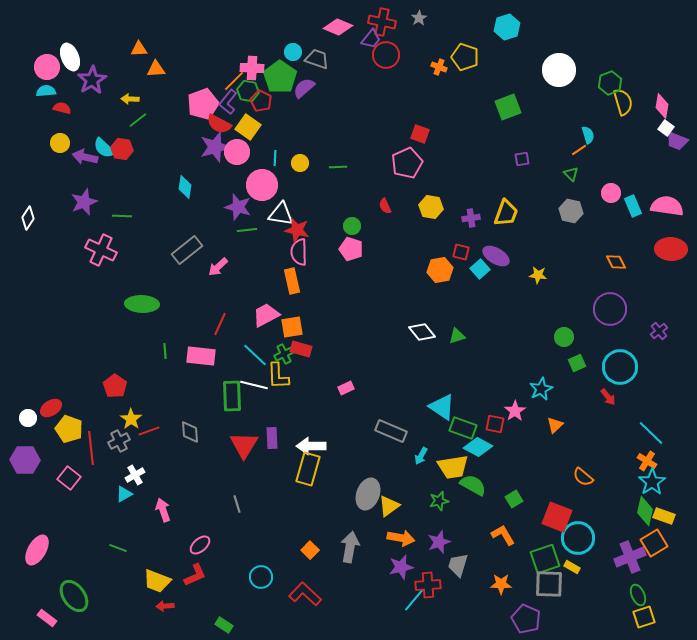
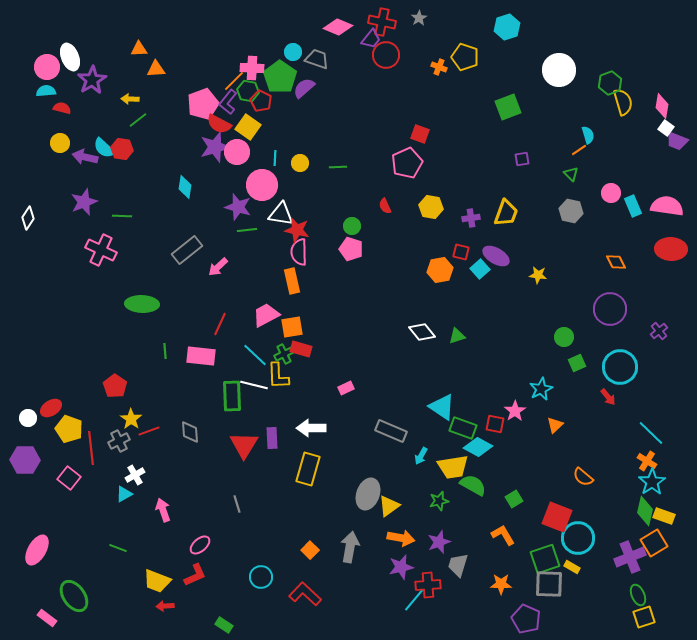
white arrow at (311, 446): moved 18 px up
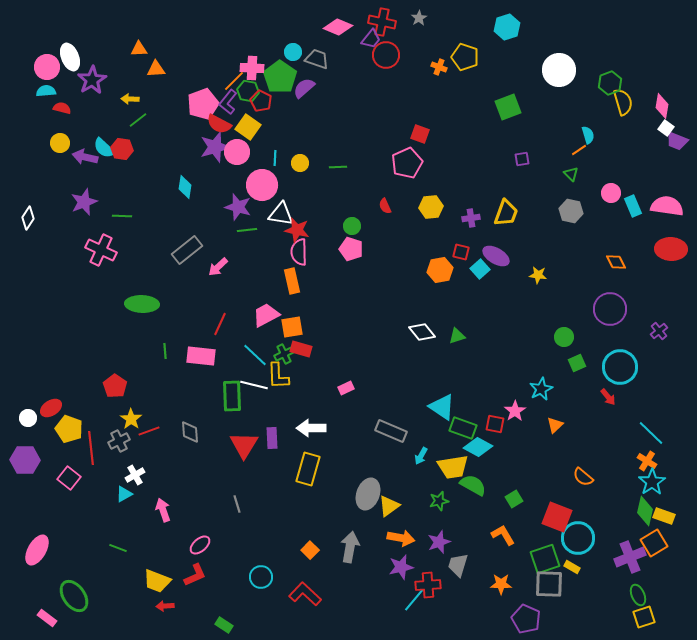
yellow hexagon at (431, 207): rotated 15 degrees counterclockwise
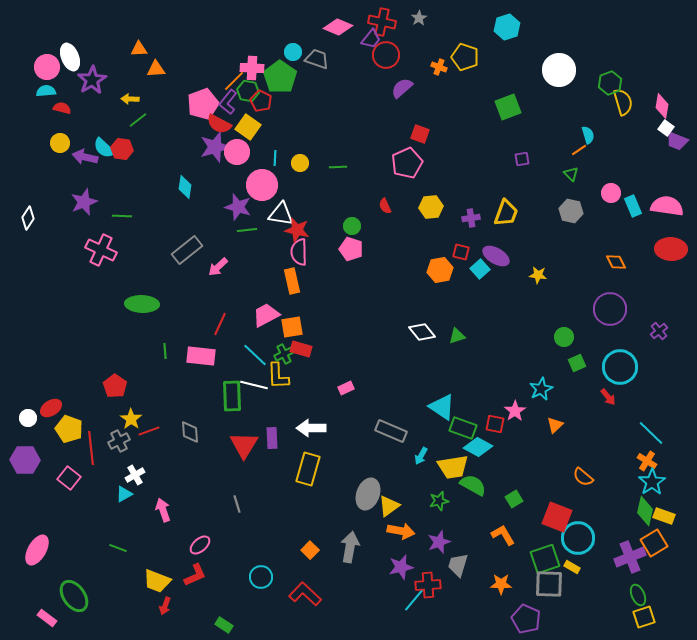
purple semicircle at (304, 88): moved 98 px right
orange arrow at (401, 538): moved 7 px up
red arrow at (165, 606): rotated 66 degrees counterclockwise
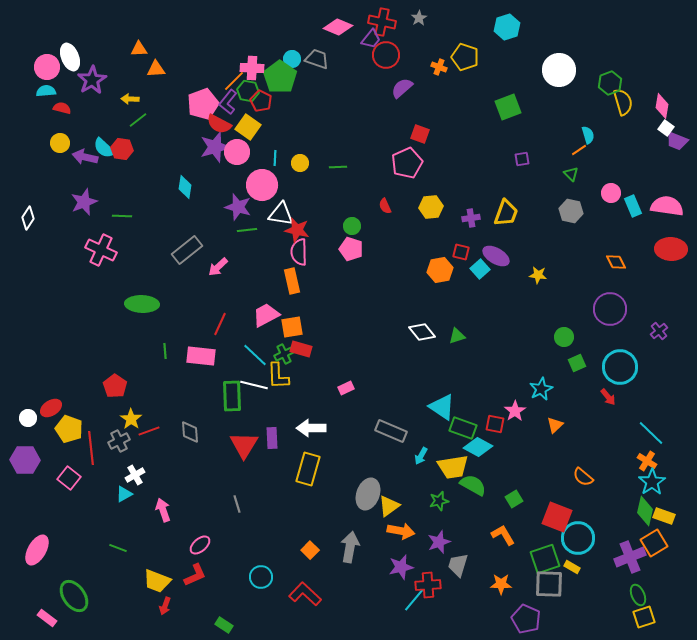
cyan circle at (293, 52): moved 1 px left, 7 px down
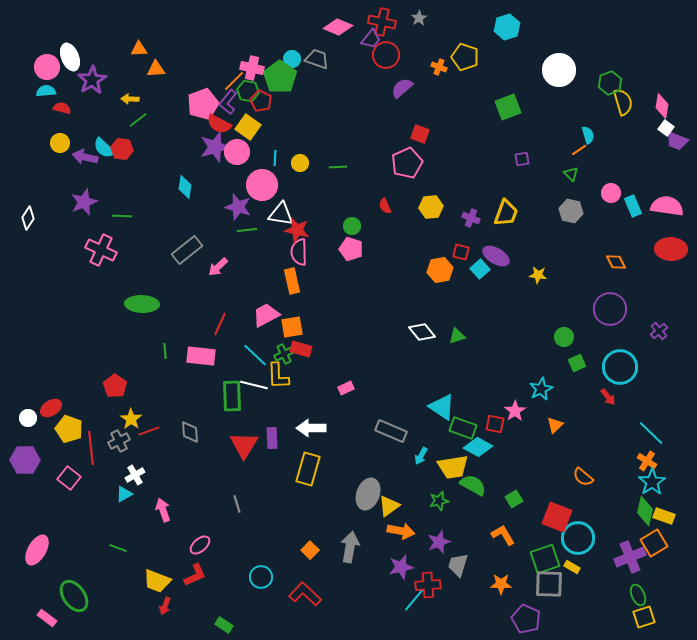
pink cross at (252, 68): rotated 10 degrees clockwise
purple cross at (471, 218): rotated 30 degrees clockwise
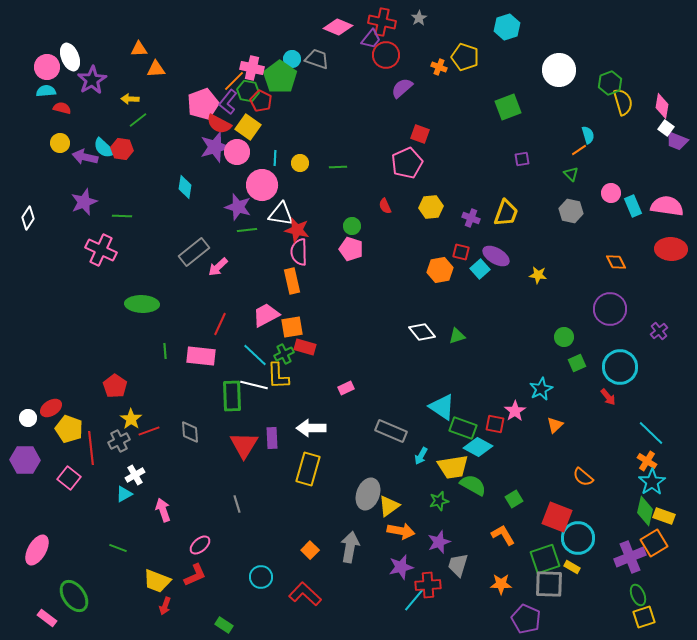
gray rectangle at (187, 250): moved 7 px right, 2 px down
red rectangle at (301, 349): moved 4 px right, 2 px up
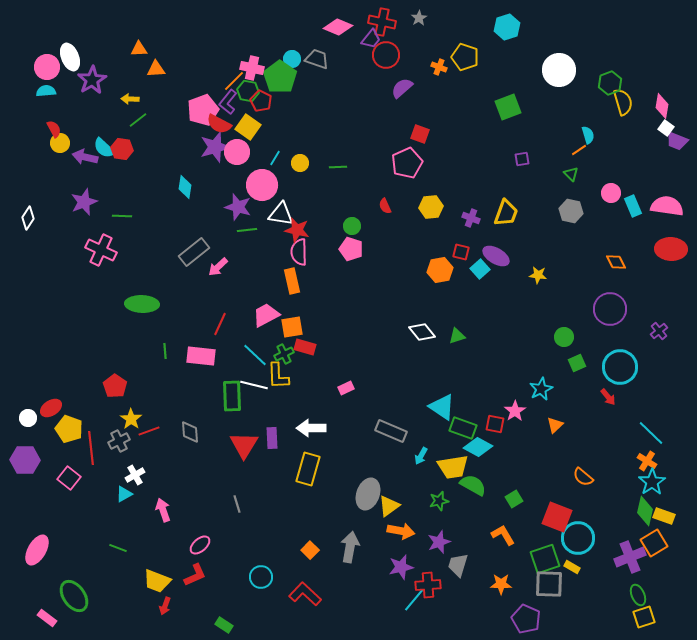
pink pentagon at (203, 104): moved 6 px down
red semicircle at (62, 108): moved 8 px left, 21 px down; rotated 48 degrees clockwise
cyan line at (275, 158): rotated 28 degrees clockwise
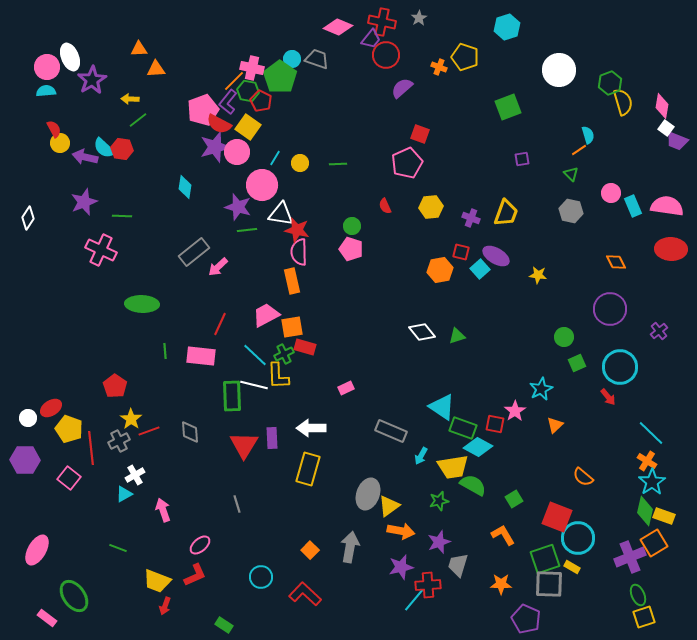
green line at (338, 167): moved 3 px up
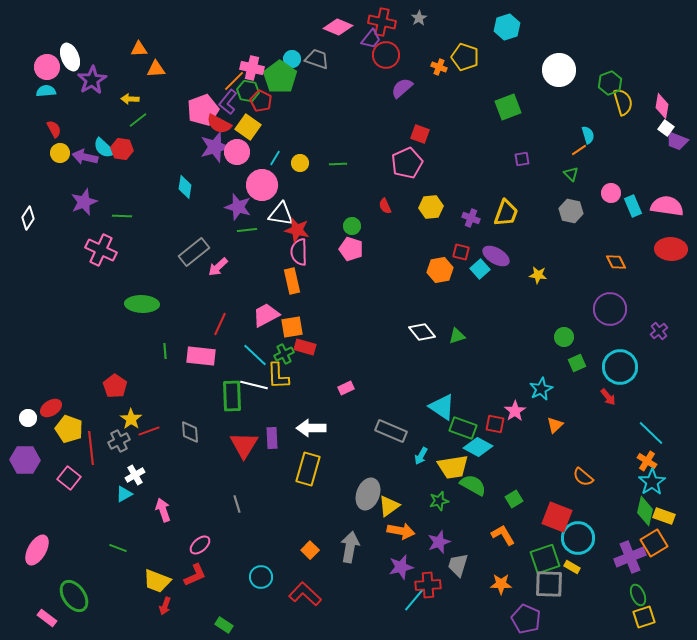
yellow circle at (60, 143): moved 10 px down
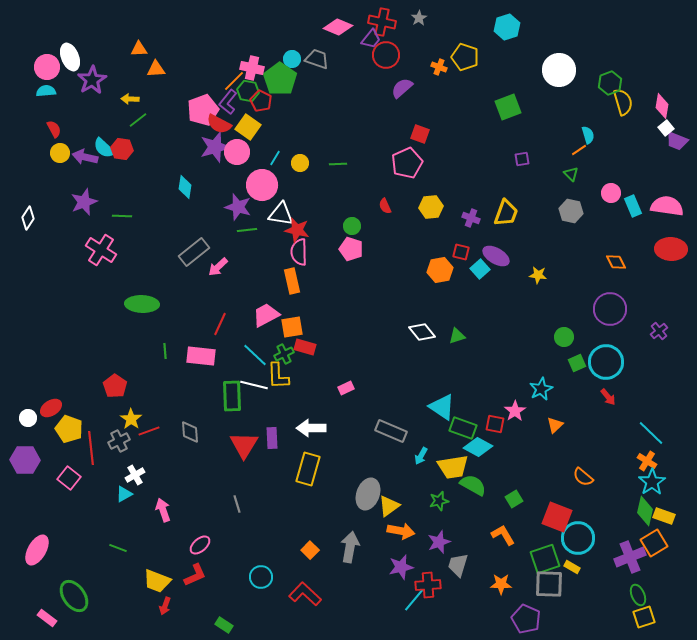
green pentagon at (280, 77): moved 2 px down
white square at (666, 128): rotated 14 degrees clockwise
pink cross at (101, 250): rotated 8 degrees clockwise
cyan circle at (620, 367): moved 14 px left, 5 px up
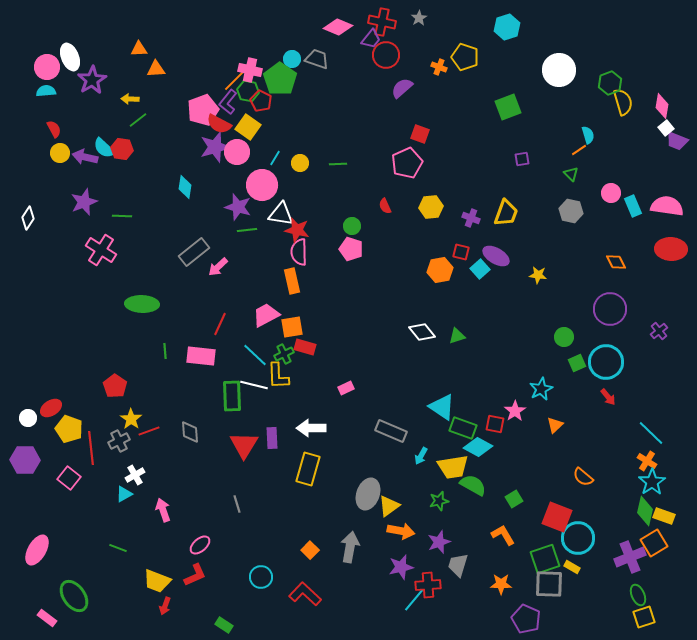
pink cross at (252, 68): moved 2 px left, 2 px down
